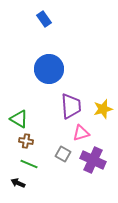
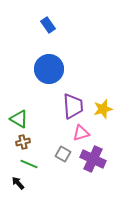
blue rectangle: moved 4 px right, 6 px down
purple trapezoid: moved 2 px right
brown cross: moved 3 px left, 1 px down; rotated 24 degrees counterclockwise
purple cross: moved 1 px up
black arrow: rotated 24 degrees clockwise
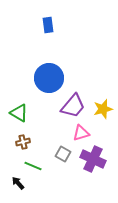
blue rectangle: rotated 28 degrees clockwise
blue circle: moved 9 px down
purple trapezoid: rotated 44 degrees clockwise
green triangle: moved 6 px up
green line: moved 4 px right, 2 px down
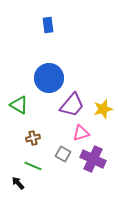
purple trapezoid: moved 1 px left, 1 px up
green triangle: moved 8 px up
brown cross: moved 10 px right, 4 px up
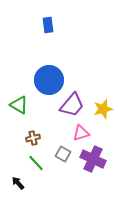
blue circle: moved 2 px down
green line: moved 3 px right, 3 px up; rotated 24 degrees clockwise
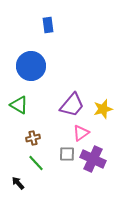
blue circle: moved 18 px left, 14 px up
pink triangle: rotated 18 degrees counterclockwise
gray square: moved 4 px right; rotated 28 degrees counterclockwise
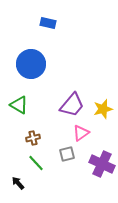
blue rectangle: moved 2 px up; rotated 70 degrees counterclockwise
blue circle: moved 2 px up
gray square: rotated 14 degrees counterclockwise
purple cross: moved 9 px right, 5 px down
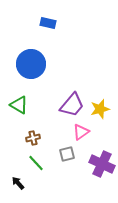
yellow star: moved 3 px left
pink triangle: moved 1 px up
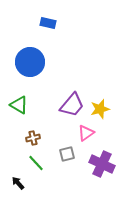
blue circle: moved 1 px left, 2 px up
pink triangle: moved 5 px right, 1 px down
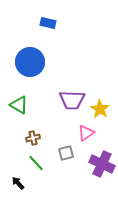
purple trapezoid: moved 5 px up; rotated 52 degrees clockwise
yellow star: rotated 24 degrees counterclockwise
gray square: moved 1 px left, 1 px up
